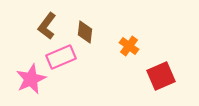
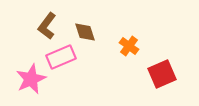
brown diamond: rotated 25 degrees counterclockwise
red square: moved 1 px right, 2 px up
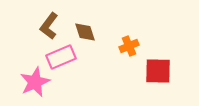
brown L-shape: moved 2 px right
orange cross: rotated 30 degrees clockwise
red square: moved 4 px left, 3 px up; rotated 24 degrees clockwise
pink star: moved 4 px right, 3 px down
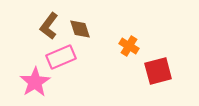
brown diamond: moved 5 px left, 3 px up
orange cross: rotated 36 degrees counterclockwise
red square: rotated 16 degrees counterclockwise
pink star: rotated 8 degrees counterclockwise
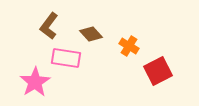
brown diamond: moved 11 px right, 5 px down; rotated 25 degrees counterclockwise
pink rectangle: moved 5 px right, 1 px down; rotated 32 degrees clockwise
red square: rotated 12 degrees counterclockwise
